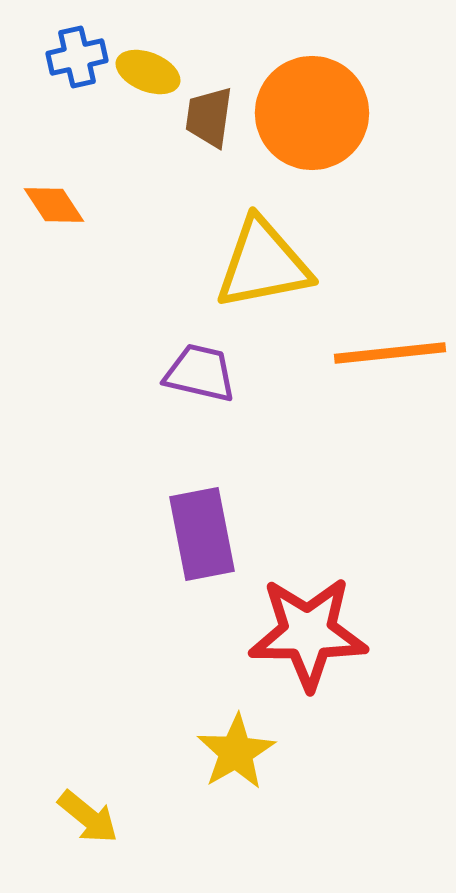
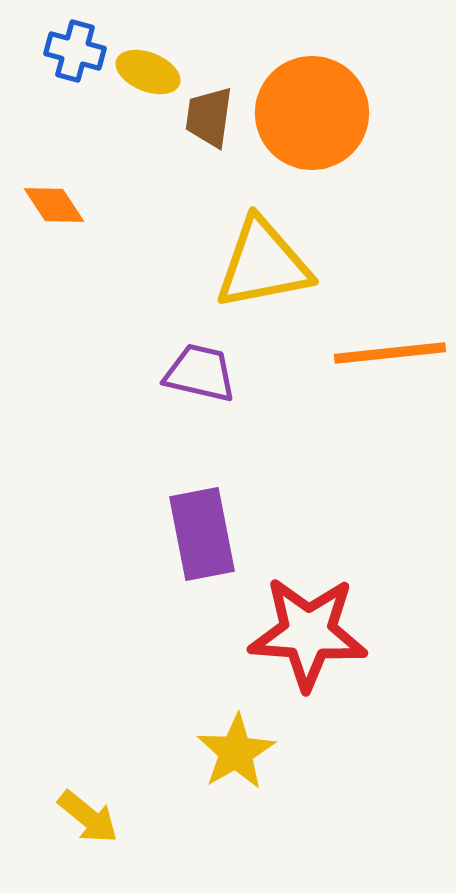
blue cross: moved 2 px left, 6 px up; rotated 28 degrees clockwise
red star: rotated 4 degrees clockwise
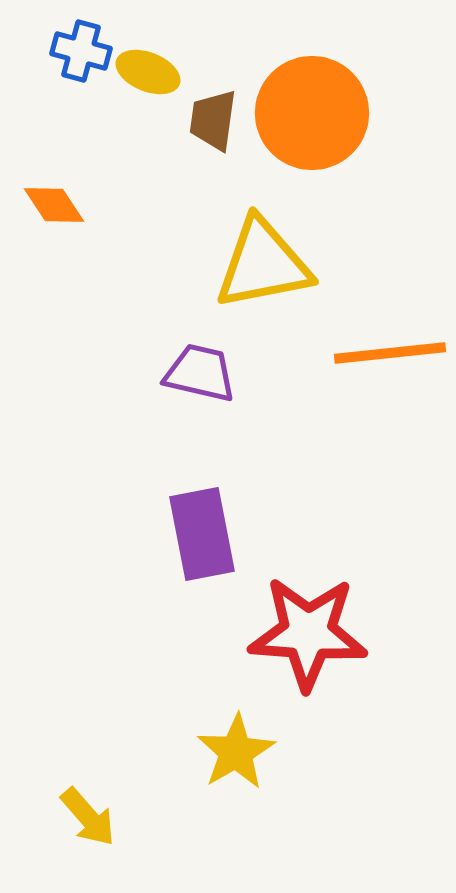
blue cross: moved 6 px right
brown trapezoid: moved 4 px right, 3 px down
yellow arrow: rotated 10 degrees clockwise
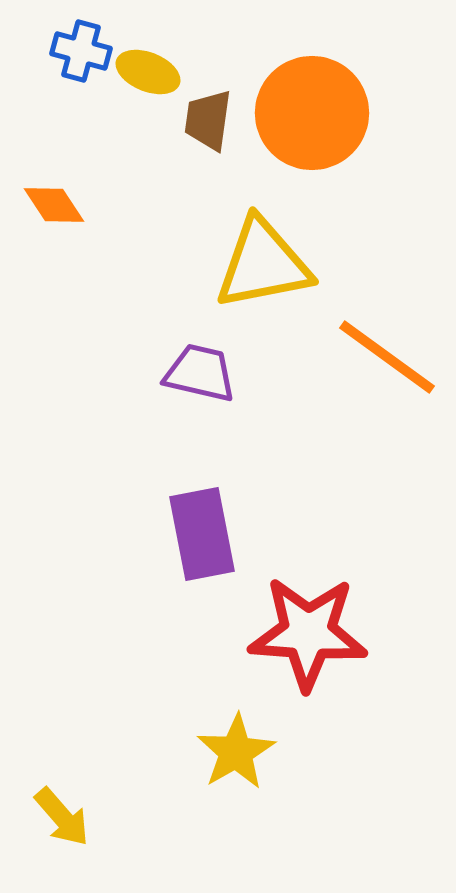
brown trapezoid: moved 5 px left
orange line: moved 3 px left, 4 px down; rotated 42 degrees clockwise
yellow arrow: moved 26 px left
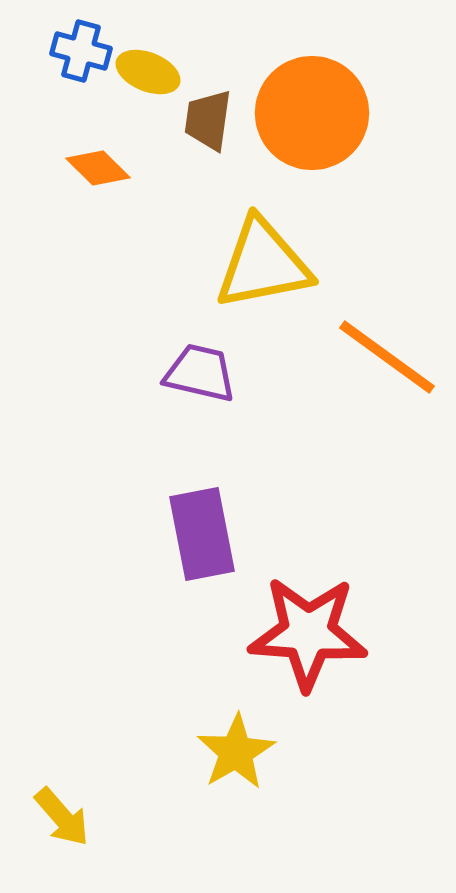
orange diamond: moved 44 px right, 37 px up; rotated 12 degrees counterclockwise
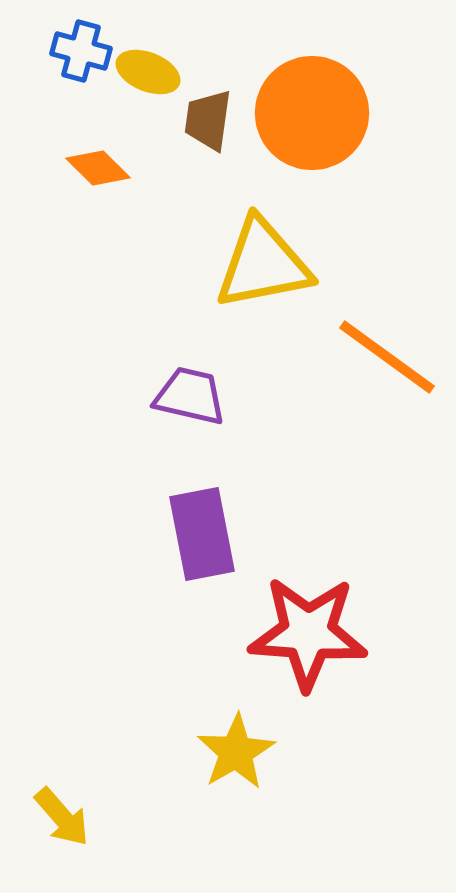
purple trapezoid: moved 10 px left, 23 px down
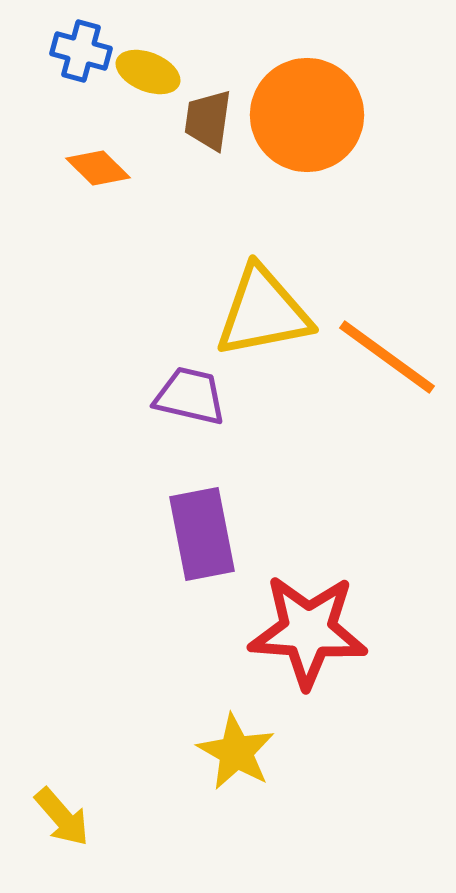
orange circle: moved 5 px left, 2 px down
yellow triangle: moved 48 px down
red star: moved 2 px up
yellow star: rotated 12 degrees counterclockwise
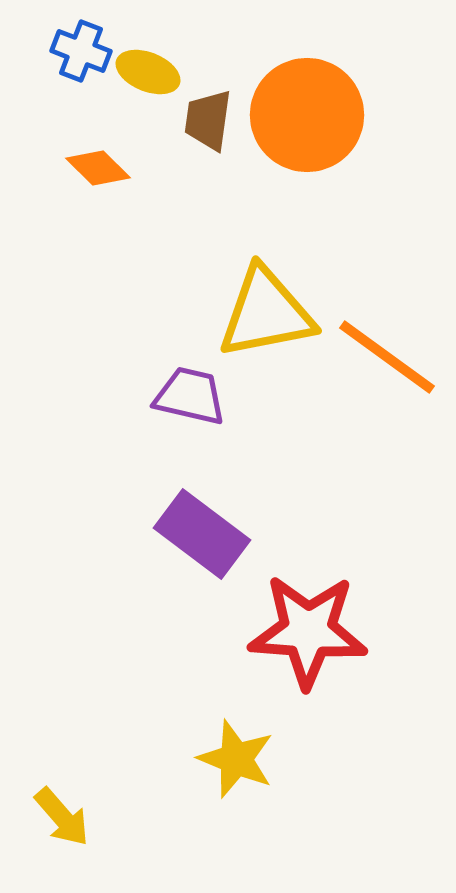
blue cross: rotated 6 degrees clockwise
yellow triangle: moved 3 px right, 1 px down
purple rectangle: rotated 42 degrees counterclockwise
yellow star: moved 7 px down; rotated 8 degrees counterclockwise
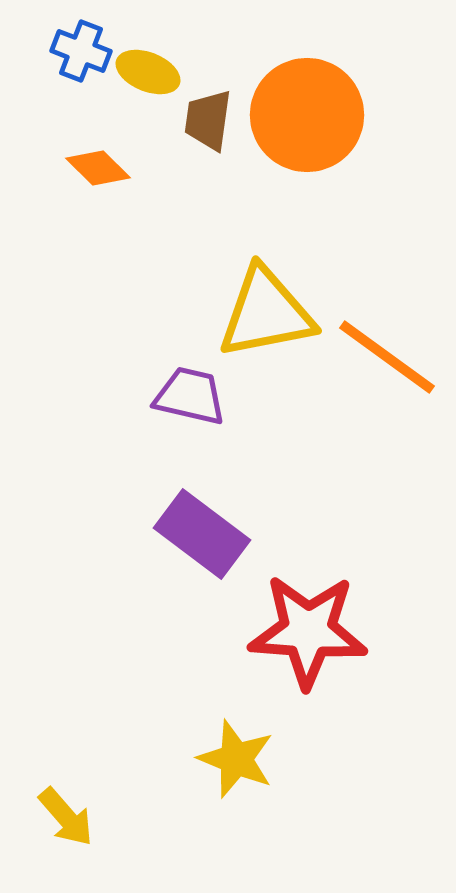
yellow arrow: moved 4 px right
